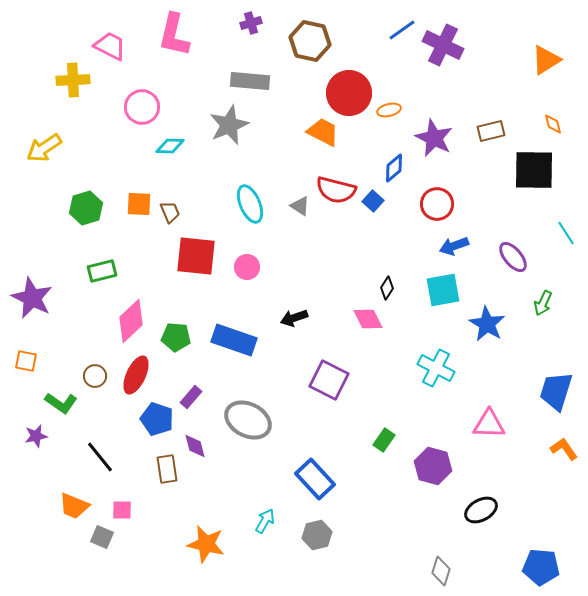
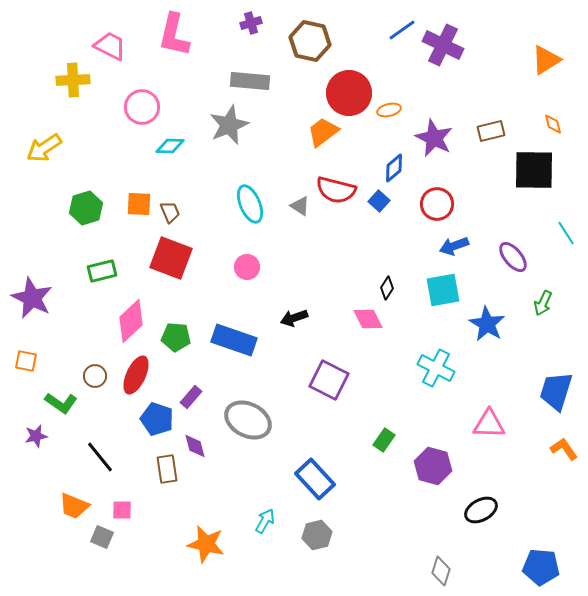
orange trapezoid at (323, 132): rotated 64 degrees counterclockwise
blue square at (373, 201): moved 6 px right
red square at (196, 256): moved 25 px left, 2 px down; rotated 15 degrees clockwise
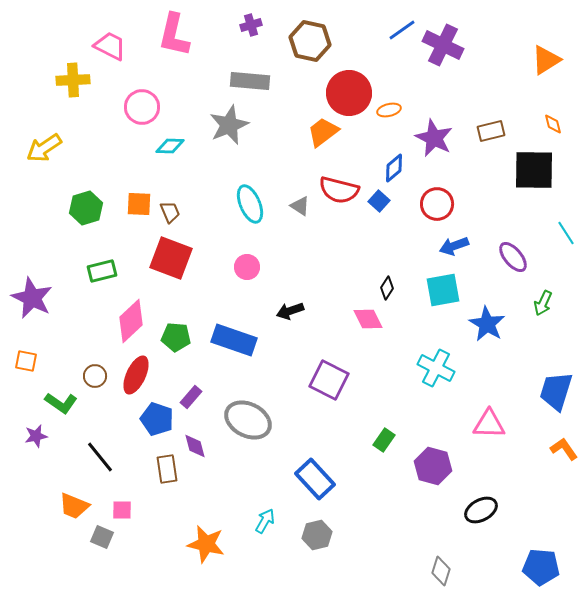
purple cross at (251, 23): moved 2 px down
red semicircle at (336, 190): moved 3 px right
black arrow at (294, 318): moved 4 px left, 7 px up
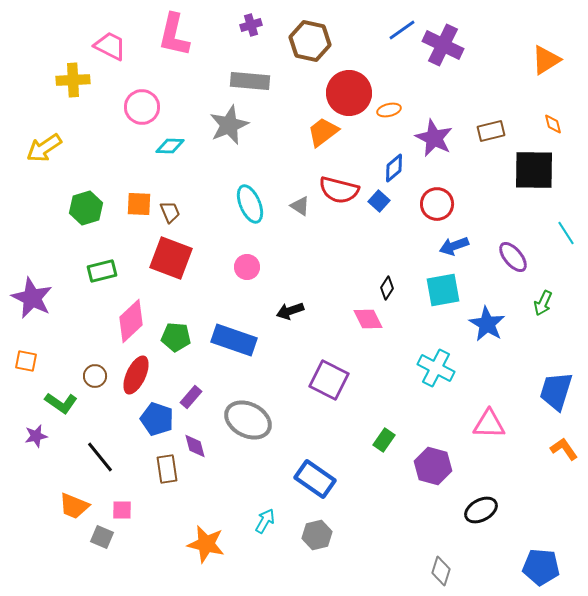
blue rectangle at (315, 479): rotated 12 degrees counterclockwise
